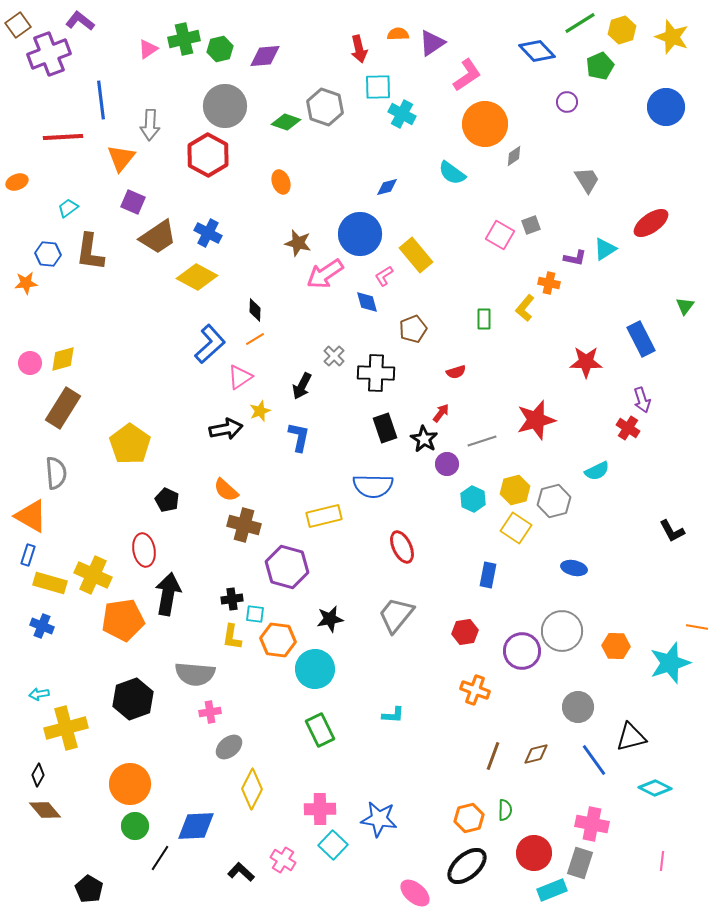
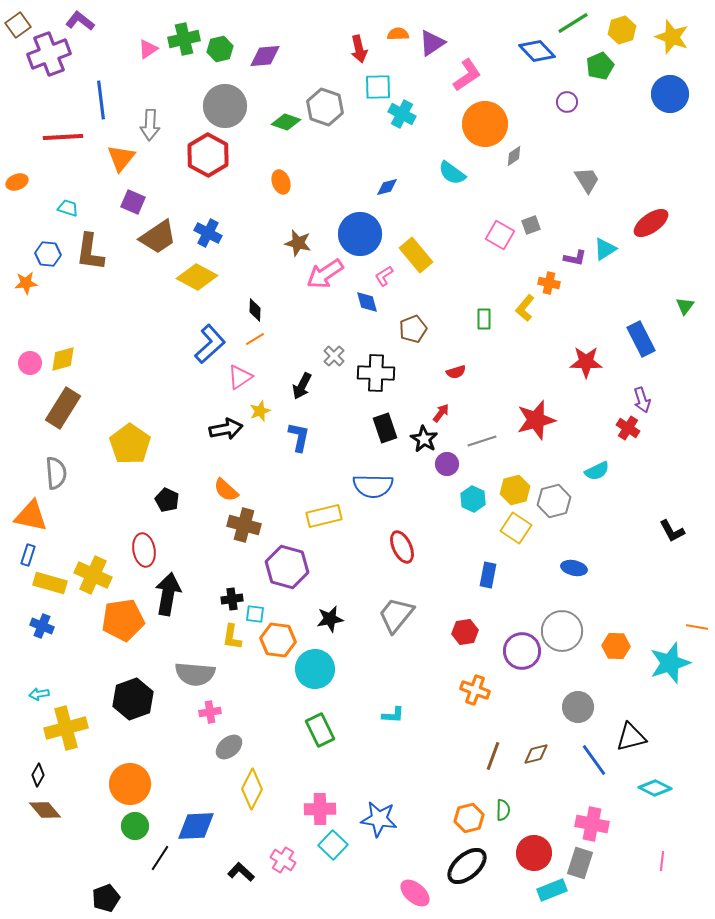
green line at (580, 23): moved 7 px left
blue circle at (666, 107): moved 4 px right, 13 px up
cyan trapezoid at (68, 208): rotated 55 degrees clockwise
orange triangle at (31, 516): rotated 18 degrees counterclockwise
green semicircle at (505, 810): moved 2 px left
black pentagon at (89, 889): moved 17 px right, 9 px down; rotated 20 degrees clockwise
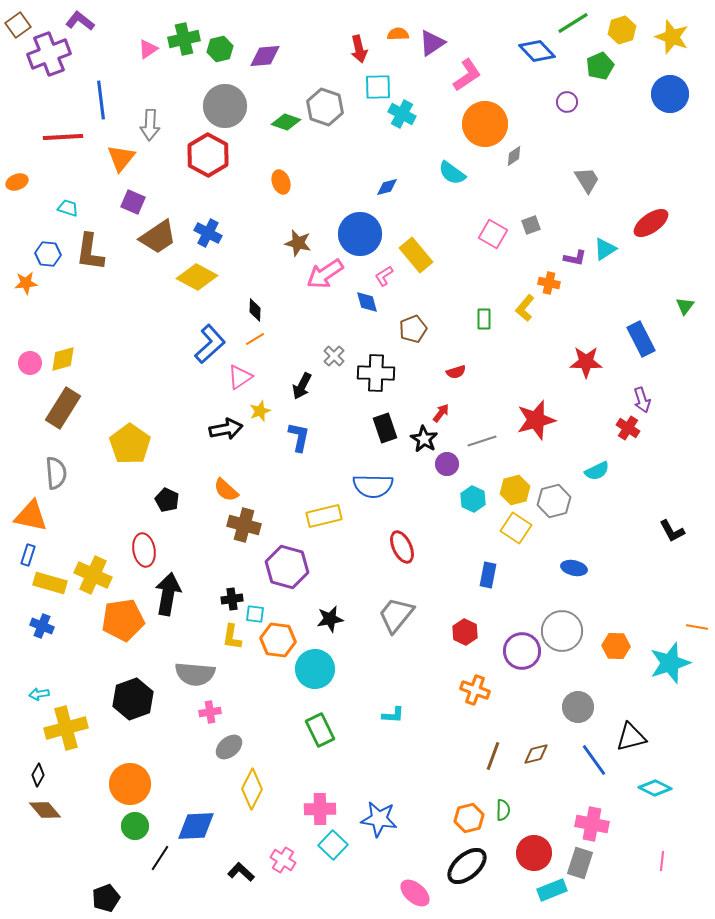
pink square at (500, 235): moved 7 px left, 1 px up
red hexagon at (465, 632): rotated 25 degrees counterclockwise
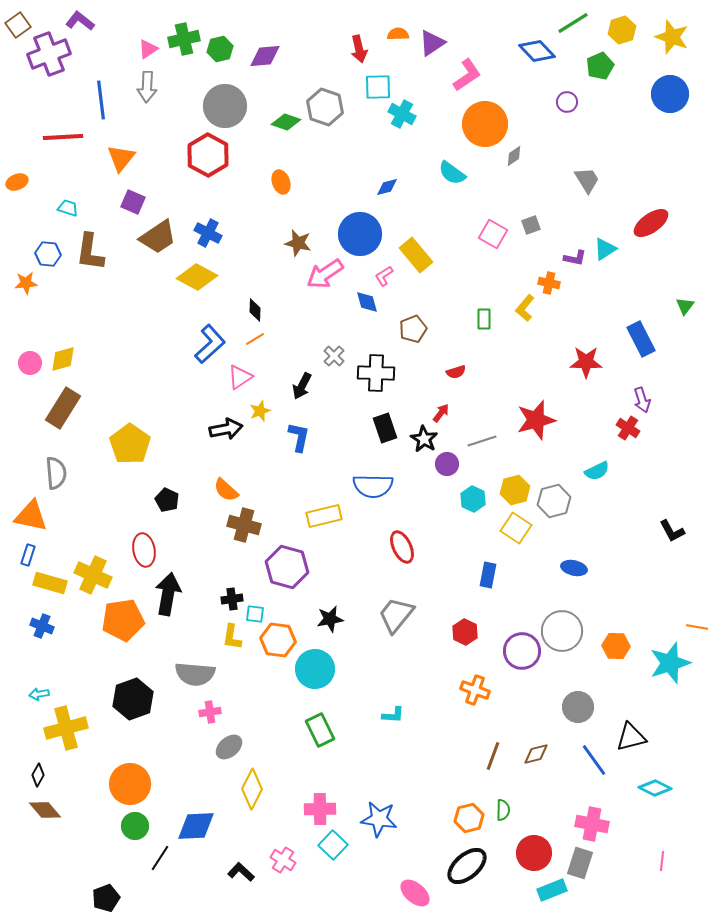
gray arrow at (150, 125): moved 3 px left, 38 px up
